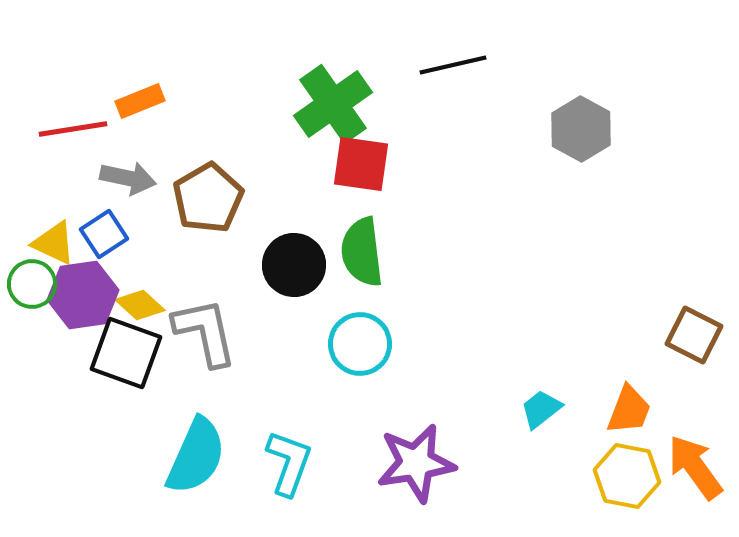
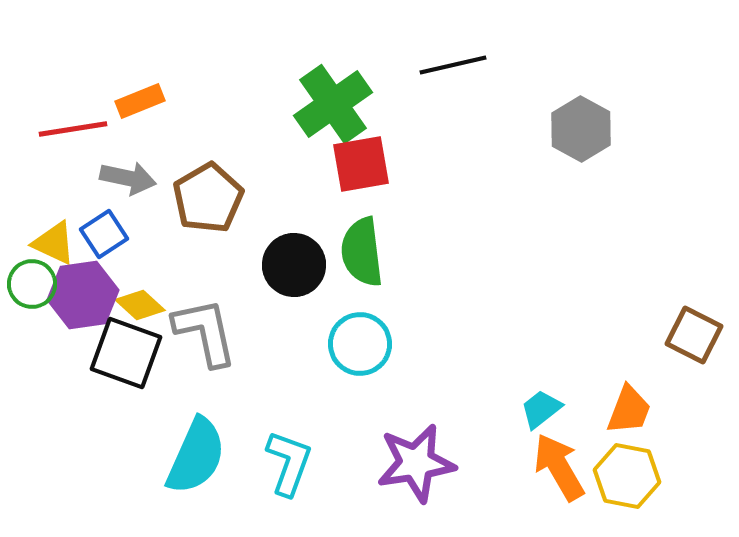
red square: rotated 18 degrees counterclockwise
orange arrow: moved 136 px left; rotated 6 degrees clockwise
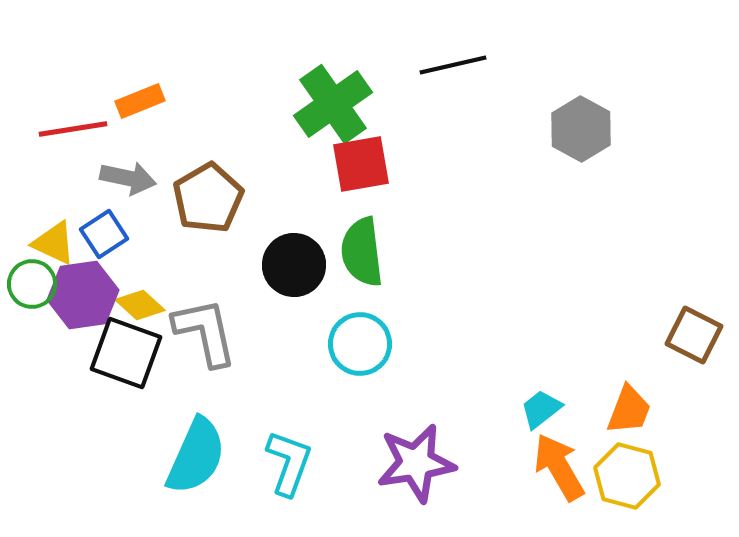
yellow hexagon: rotated 4 degrees clockwise
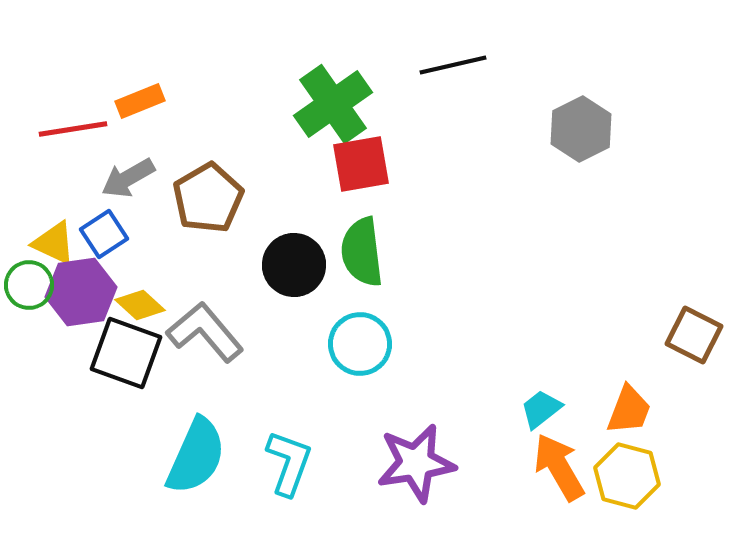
gray hexagon: rotated 4 degrees clockwise
gray arrow: rotated 138 degrees clockwise
green circle: moved 3 px left, 1 px down
purple hexagon: moved 2 px left, 3 px up
gray L-shape: rotated 28 degrees counterclockwise
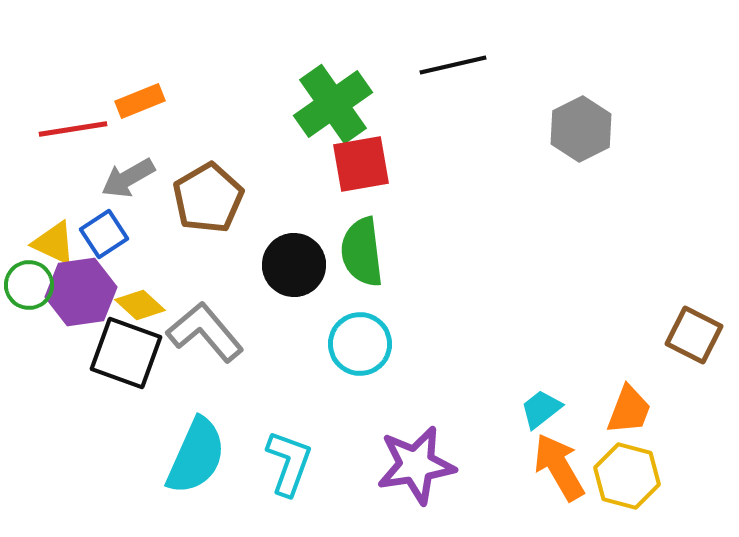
purple star: moved 2 px down
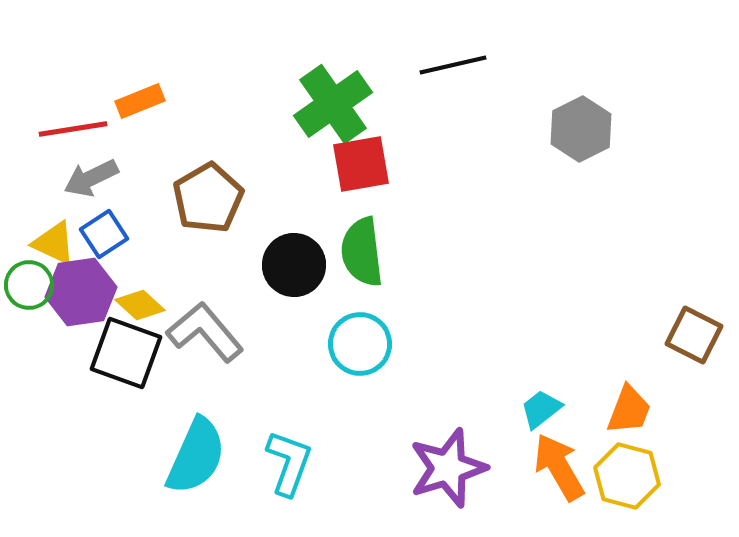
gray arrow: moved 37 px left; rotated 4 degrees clockwise
purple star: moved 32 px right, 3 px down; rotated 8 degrees counterclockwise
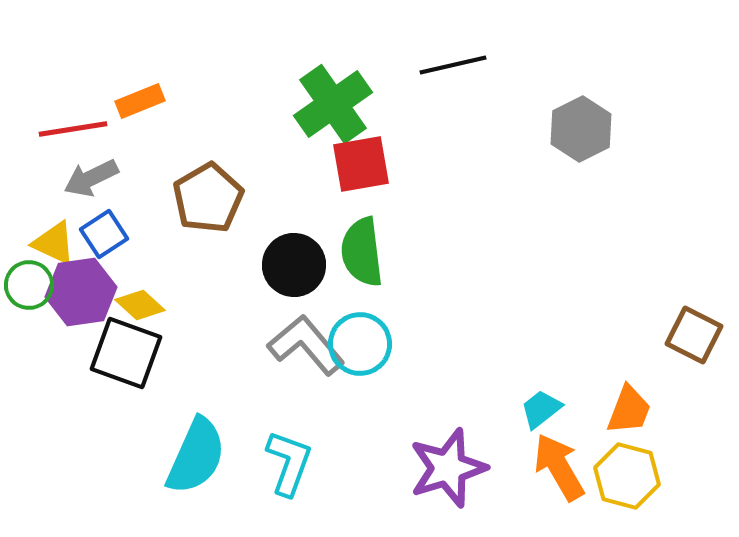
gray L-shape: moved 101 px right, 13 px down
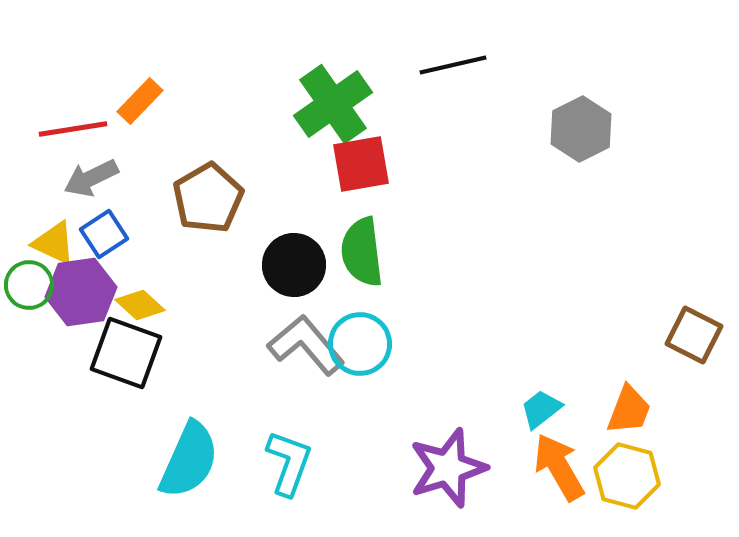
orange rectangle: rotated 24 degrees counterclockwise
cyan semicircle: moved 7 px left, 4 px down
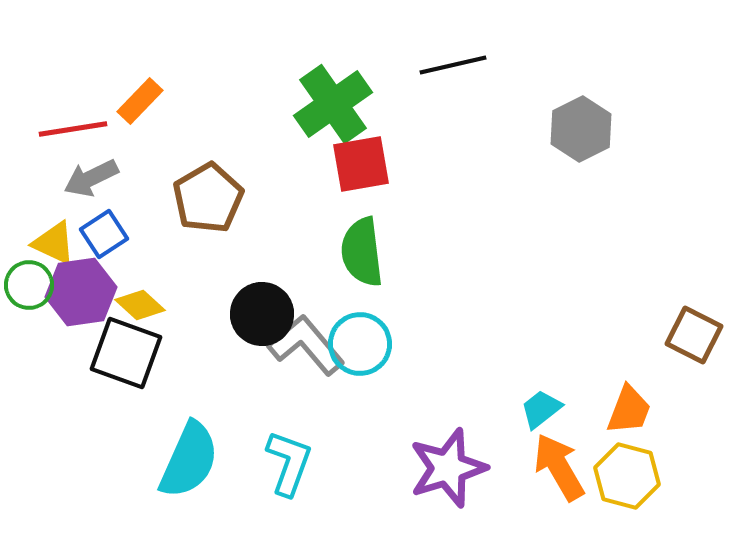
black circle: moved 32 px left, 49 px down
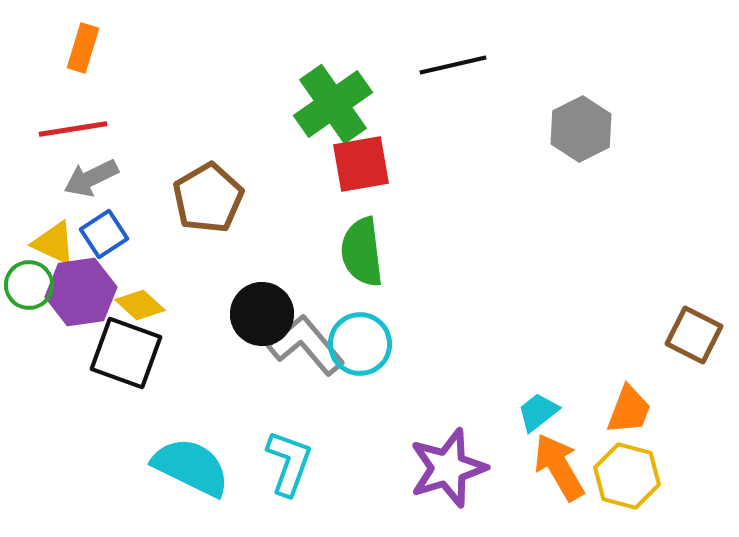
orange rectangle: moved 57 px left, 53 px up; rotated 27 degrees counterclockwise
cyan trapezoid: moved 3 px left, 3 px down
cyan semicircle: moved 2 px right, 7 px down; rotated 88 degrees counterclockwise
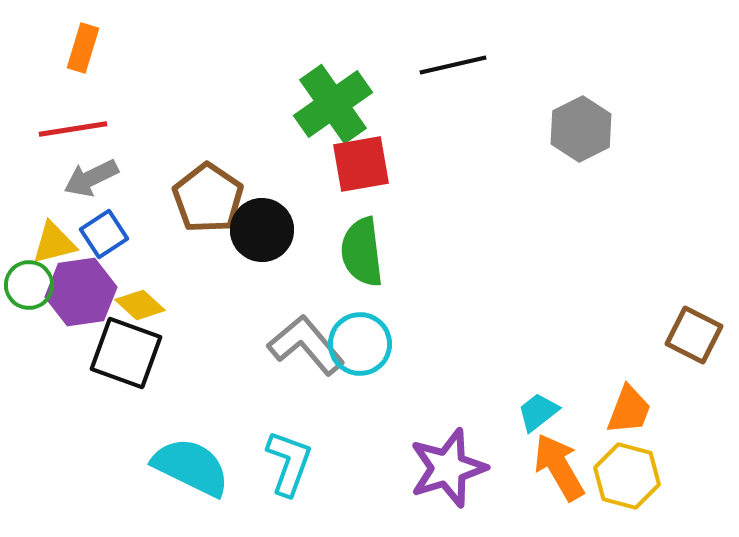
brown pentagon: rotated 8 degrees counterclockwise
yellow triangle: rotated 39 degrees counterclockwise
black circle: moved 84 px up
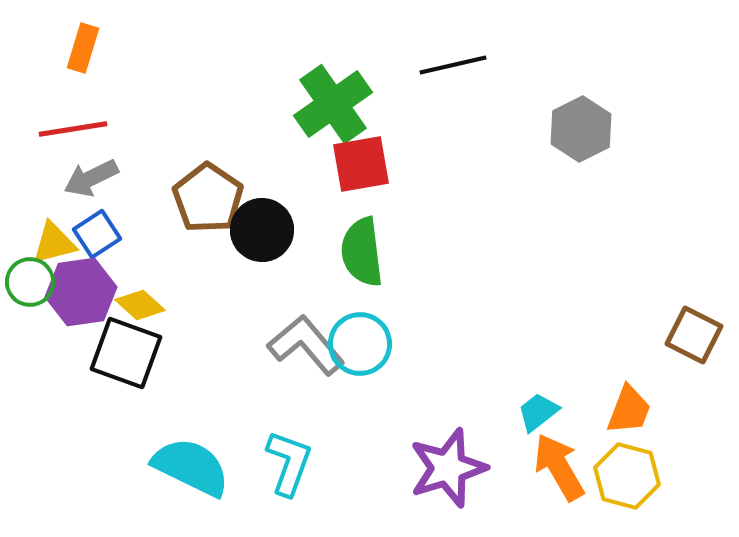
blue square: moved 7 px left
green circle: moved 1 px right, 3 px up
